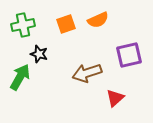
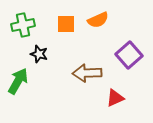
orange square: rotated 18 degrees clockwise
purple square: rotated 28 degrees counterclockwise
brown arrow: rotated 16 degrees clockwise
green arrow: moved 2 px left, 4 px down
red triangle: rotated 18 degrees clockwise
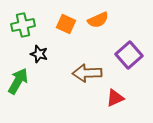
orange square: rotated 24 degrees clockwise
